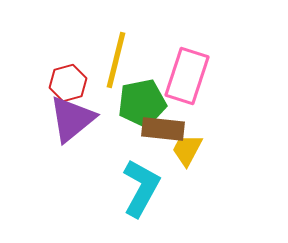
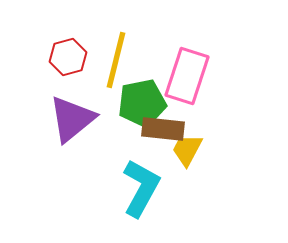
red hexagon: moved 26 px up
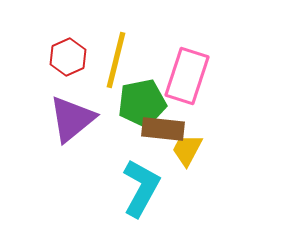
red hexagon: rotated 9 degrees counterclockwise
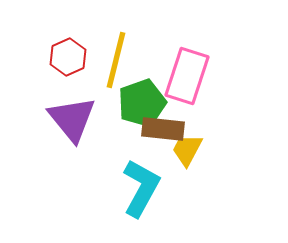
green pentagon: rotated 9 degrees counterclockwise
purple triangle: rotated 30 degrees counterclockwise
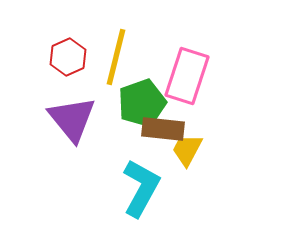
yellow line: moved 3 px up
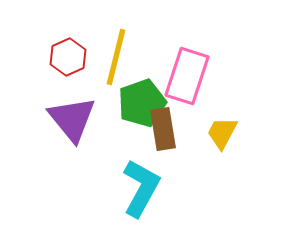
brown rectangle: rotated 75 degrees clockwise
yellow trapezoid: moved 35 px right, 17 px up
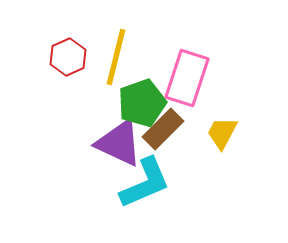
pink rectangle: moved 2 px down
purple triangle: moved 47 px right, 24 px down; rotated 26 degrees counterclockwise
brown rectangle: rotated 54 degrees clockwise
cyan L-shape: moved 4 px right, 5 px up; rotated 38 degrees clockwise
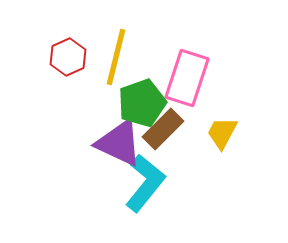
cyan L-shape: rotated 28 degrees counterclockwise
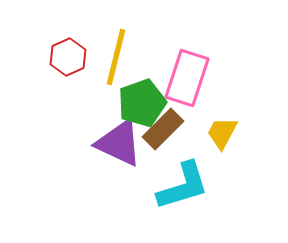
cyan L-shape: moved 38 px right, 3 px down; rotated 34 degrees clockwise
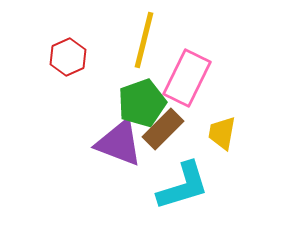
yellow line: moved 28 px right, 17 px up
pink rectangle: rotated 8 degrees clockwise
yellow trapezoid: rotated 18 degrees counterclockwise
purple triangle: rotated 4 degrees counterclockwise
